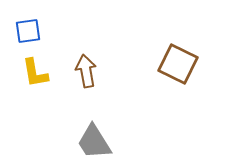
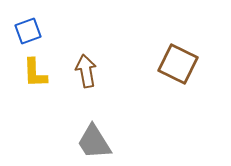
blue square: rotated 12 degrees counterclockwise
yellow L-shape: rotated 8 degrees clockwise
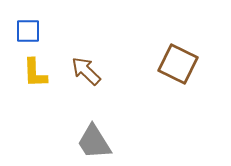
blue square: rotated 20 degrees clockwise
brown arrow: rotated 36 degrees counterclockwise
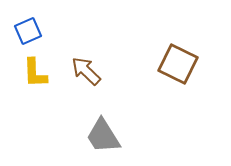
blue square: rotated 24 degrees counterclockwise
gray trapezoid: moved 9 px right, 6 px up
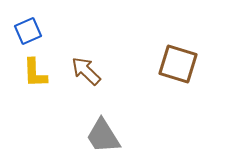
brown square: rotated 9 degrees counterclockwise
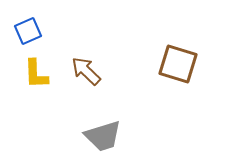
yellow L-shape: moved 1 px right, 1 px down
gray trapezoid: rotated 75 degrees counterclockwise
